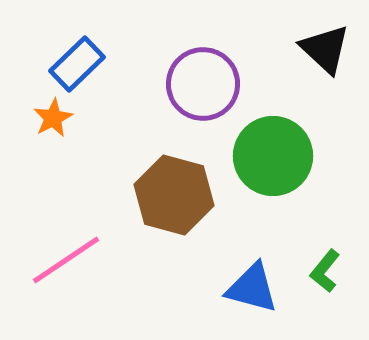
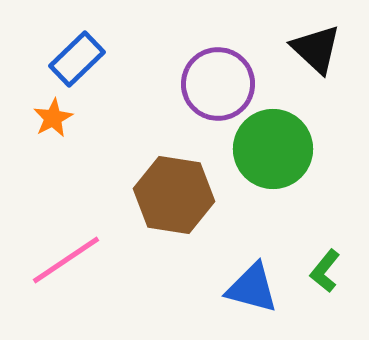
black triangle: moved 9 px left
blue rectangle: moved 5 px up
purple circle: moved 15 px right
green circle: moved 7 px up
brown hexagon: rotated 6 degrees counterclockwise
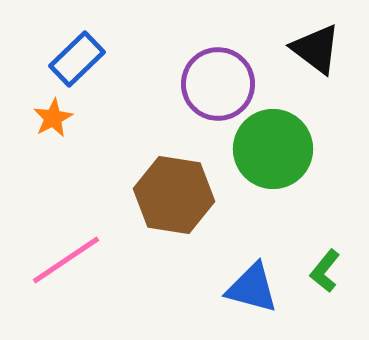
black triangle: rotated 6 degrees counterclockwise
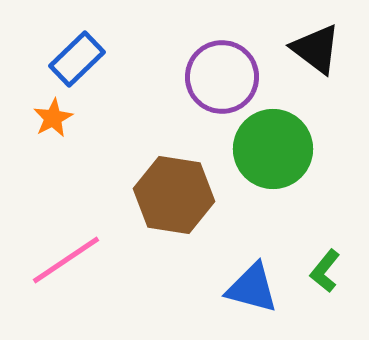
purple circle: moved 4 px right, 7 px up
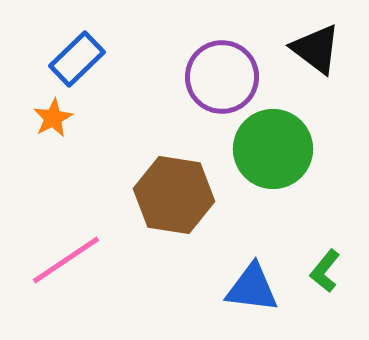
blue triangle: rotated 8 degrees counterclockwise
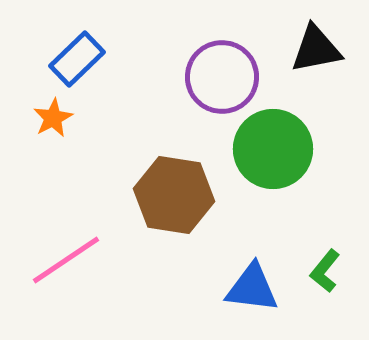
black triangle: rotated 48 degrees counterclockwise
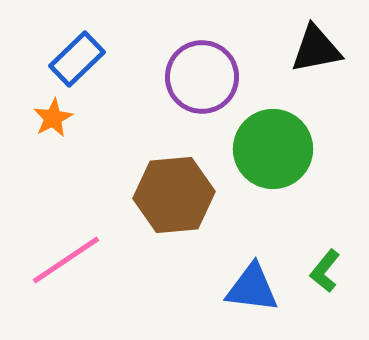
purple circle: moved 20 px left
brown hexagon: rotated 14 degrees counterclockwise
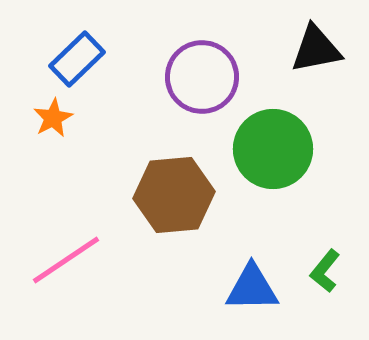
blue triangle: rotated 8 degrees counterclockwise
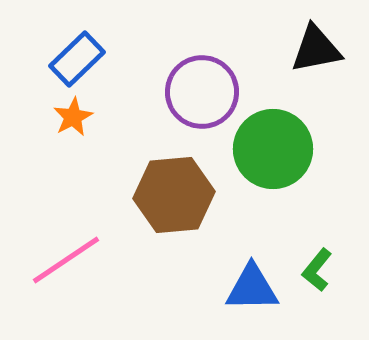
purple circle: moved 15 px down
orange star: moved 20 px right, 1 px up
green L-shape: moved 8 px left, 1 px up
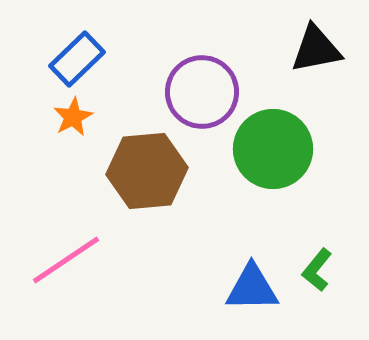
brown hexagon: moved 27 px left, 24 px up
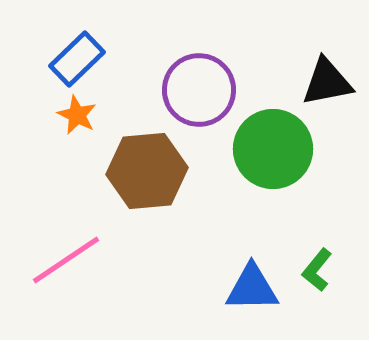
black triangle: moved 11 px right, 33 px down
purple circle: moved 3 px left, 2 px up
orange star: moved 4 px right, 2 px up; rotated 18 degrees counterclockwise
